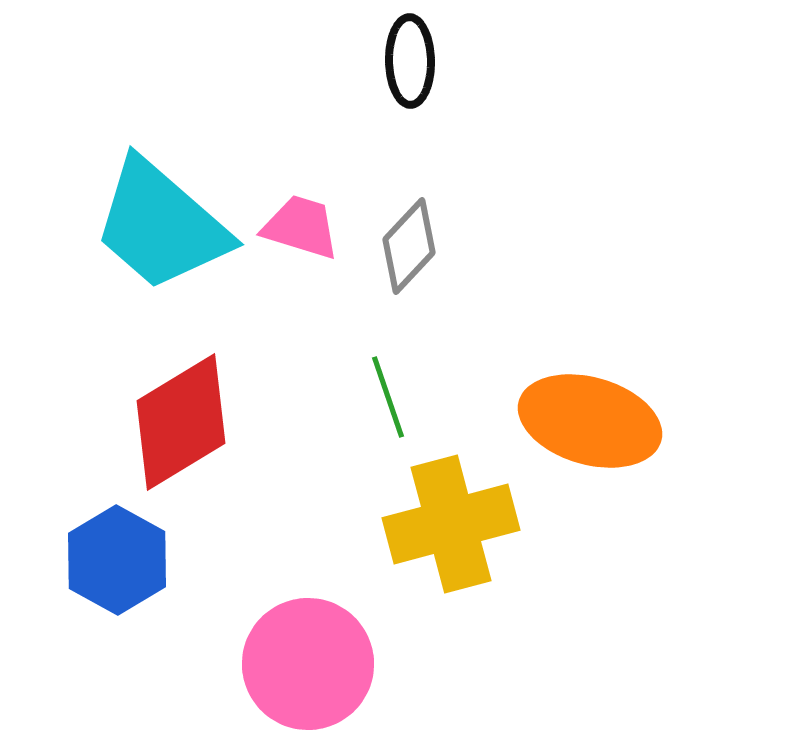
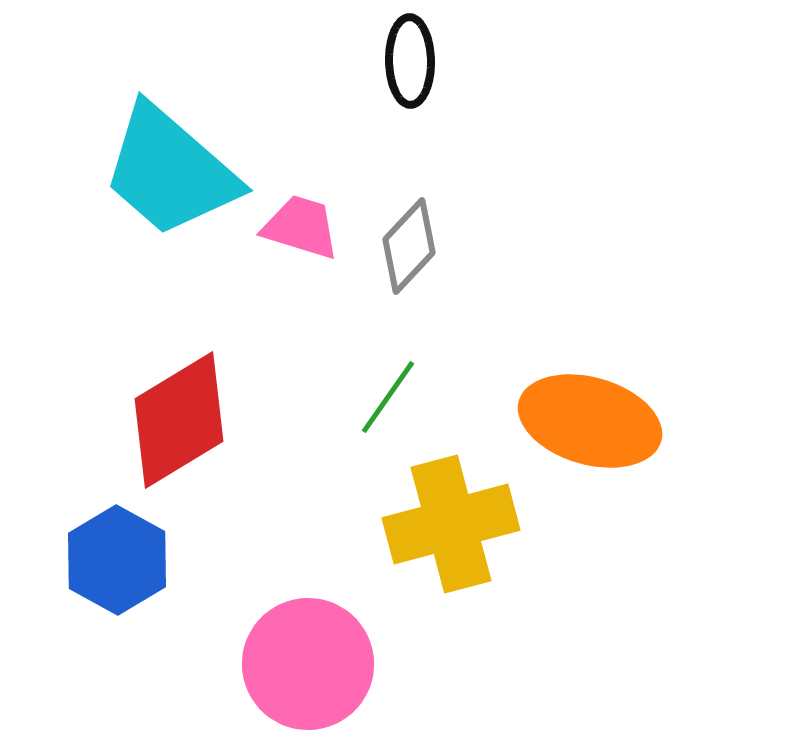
cyan trapezoid: moved 9 px right, 54 px up
green line: rotated 54 degrees clockwise
red diamond: moved 2 px left, 2 px up
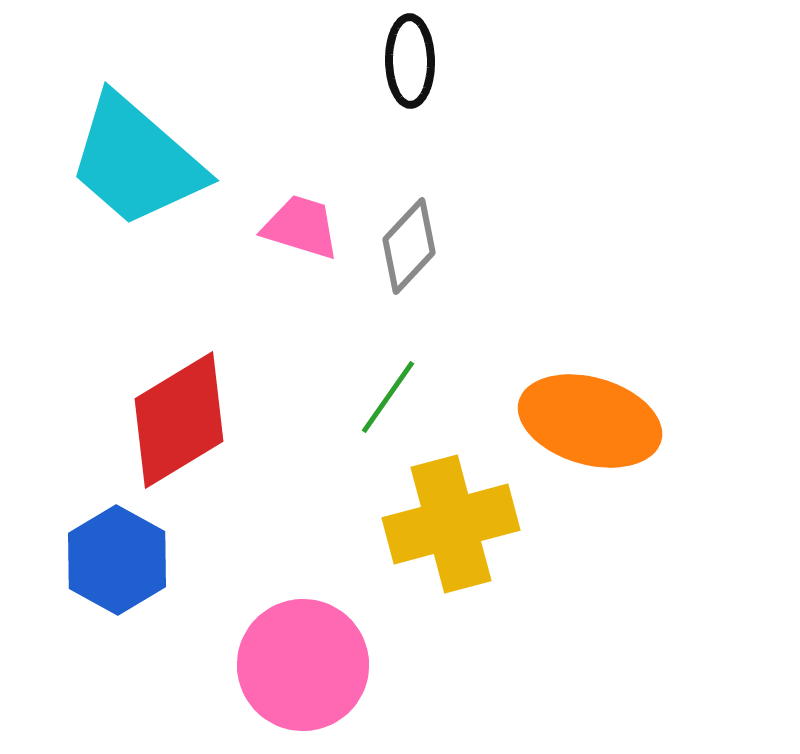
cyan trapezoid: moved 34 px left, 10 px up
pink circle: moved 5 px left, 1 px down
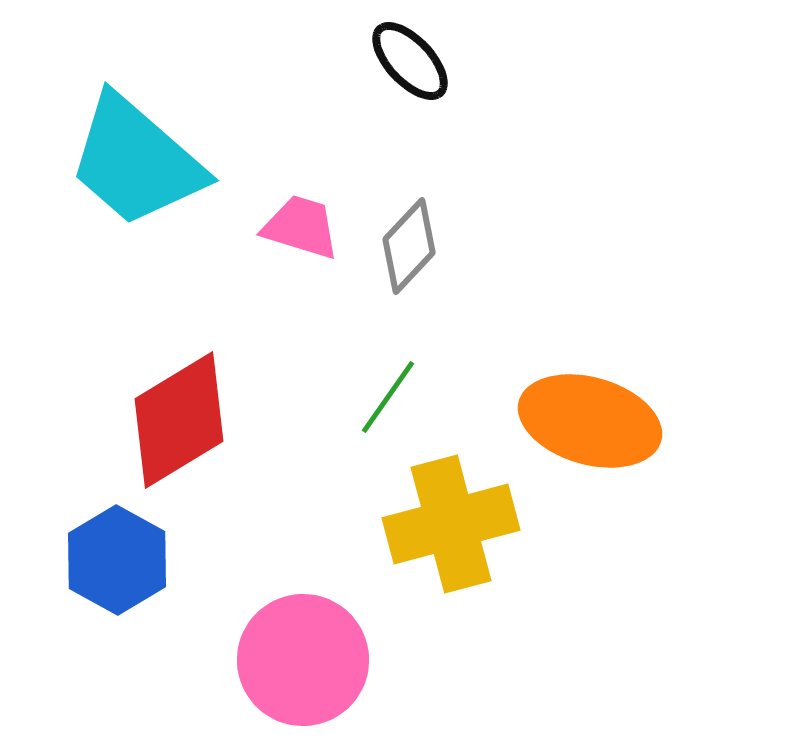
black ellipse: rotated 42 degrees counterclockwise
pink circle: moved 5 px up
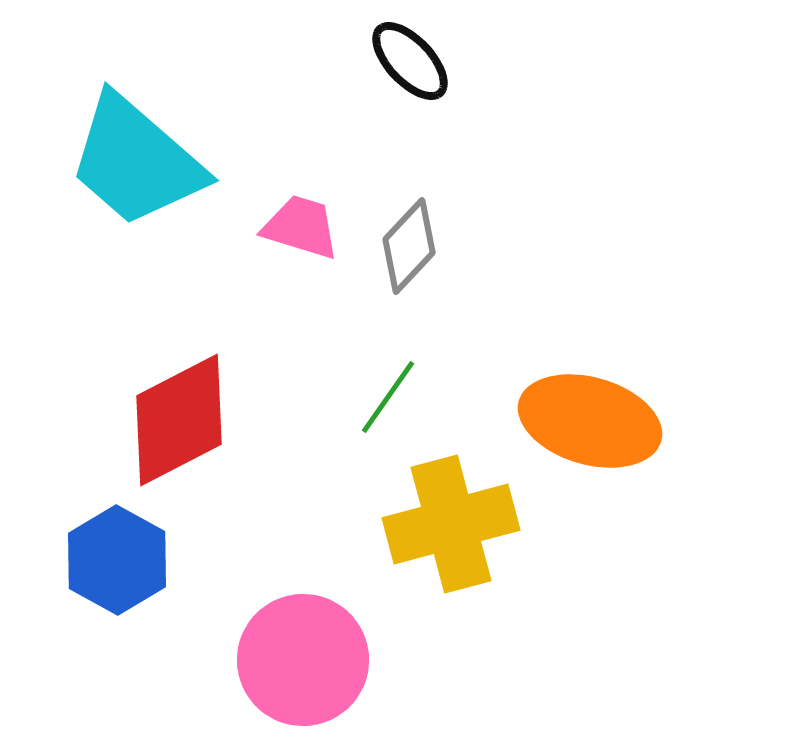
red diamond: rotated 4 degrees clockwise
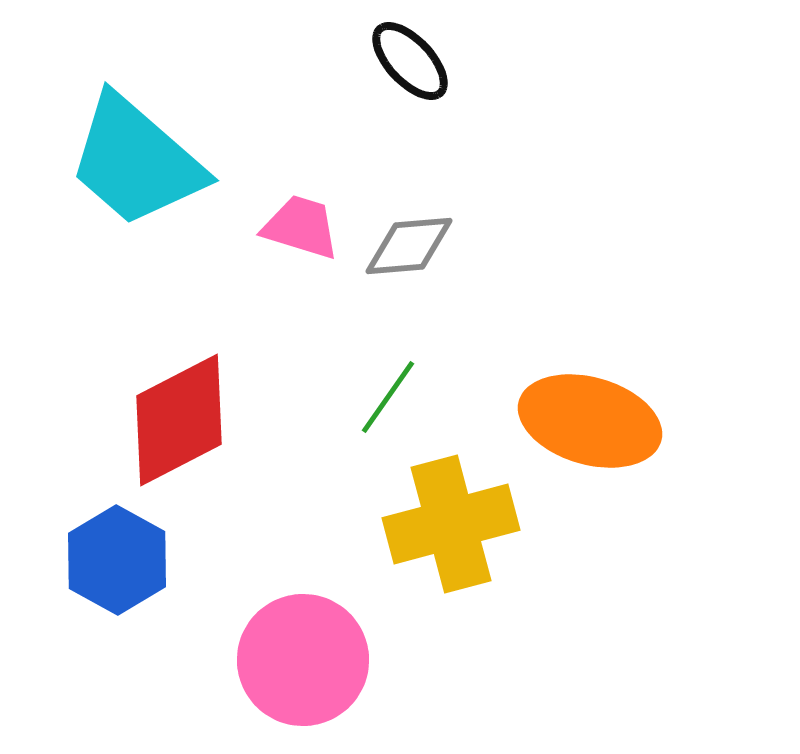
gray diamond: rotated 42 degrees clockwise
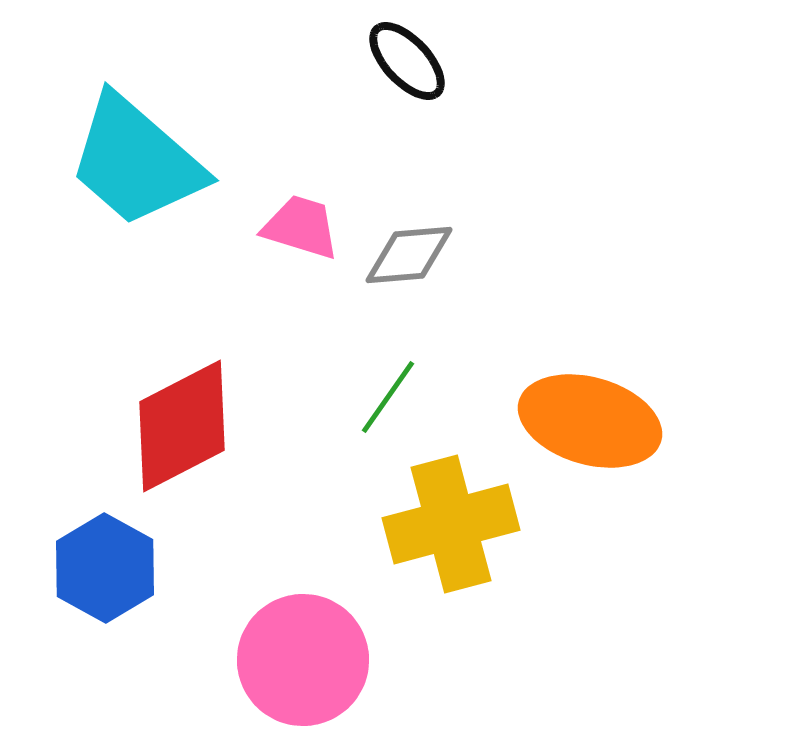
black ellipse: moved 3 px left
gray diamond: moved 9 px down
red diamond: moved 3 px right, 6 px down
blue hexagon: moved 12 px left, 8 px down
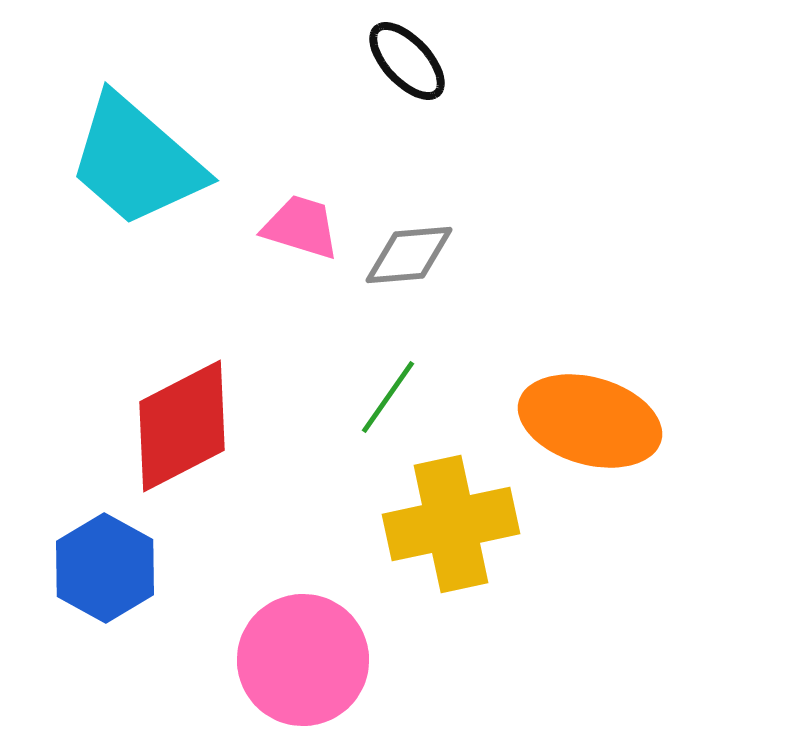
yellow cross: rotated 3 degrees clockwise
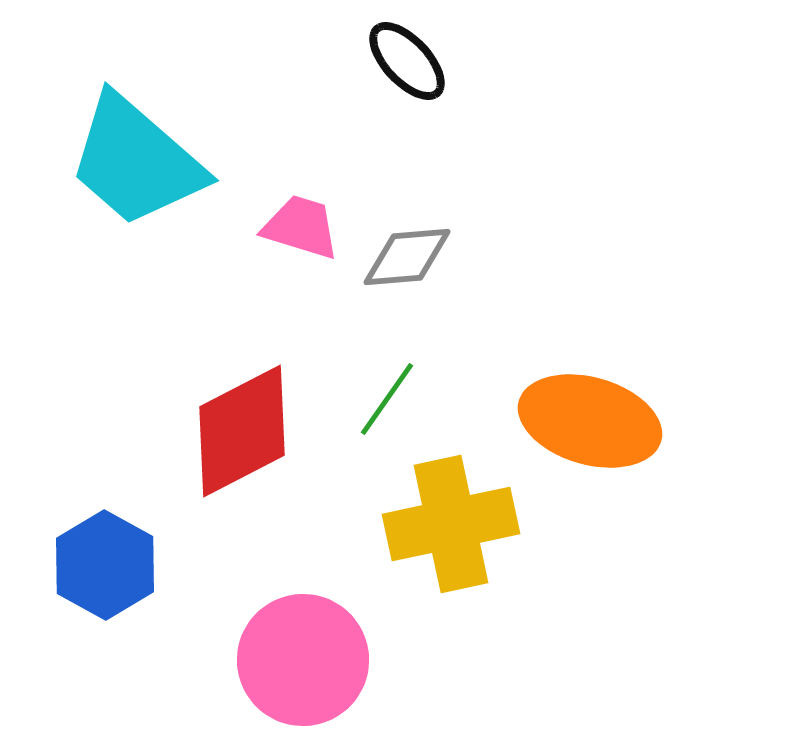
gray diamond: moved 2 px left, 2 px down
green line: moved 1 px left, 2 px down
red diamond: moved 60 px right, 5 px down
blue hexagon: moved 3 px up
